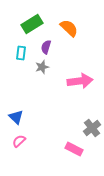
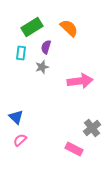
green rectangle: moved 3 px down
pink semicircle: moved 1 px right, 1 px up
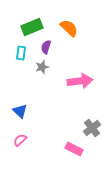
green rectangle: rotated 10 degrees clockwise
blue triangle: moved 4 px right, 6 px up
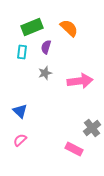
cyan rectangle: moved 1 px right, 1 px up
gray star: moved 3 px right, 6 px down
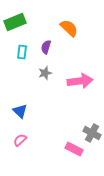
green rectangle: moved 17 px left, 5 px up
gray cross: moved 5 px down; rotated 24 degrees counterclockwise
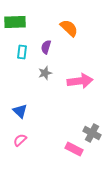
green rectangle: rotated 20 degrees clockwise
